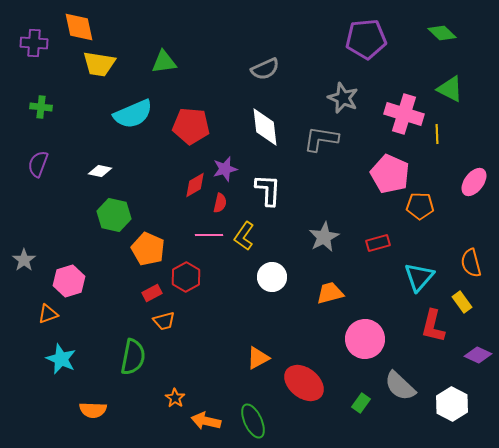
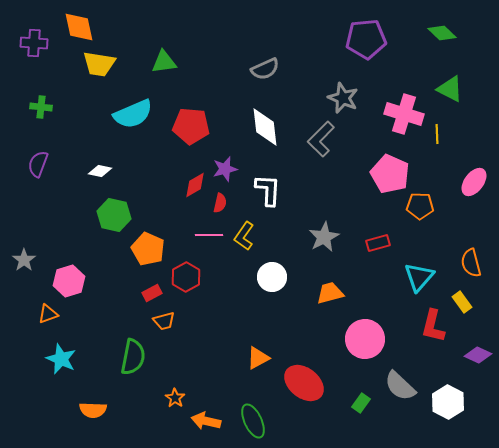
gray L-shape at (321, 139): rotated 54 degrees counterclockwise
white hexagon at (452, 404): moved 4 px left, 2 px up
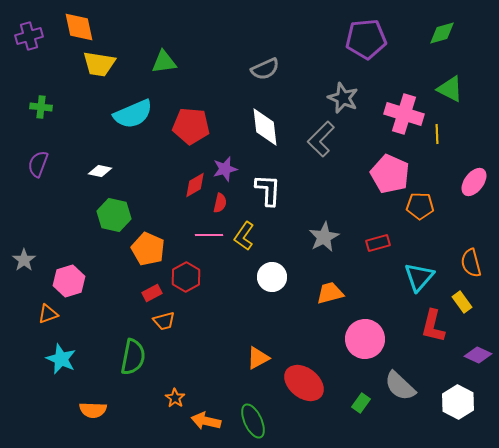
green diamond at (442, 33): rotated 60 degrees counterclockwise
purple cross at (34, 43): moved 5 px left, 7 px up; rotated 20 degrees counterclockwise
white hexagon at (448, 402): moved 10 px right
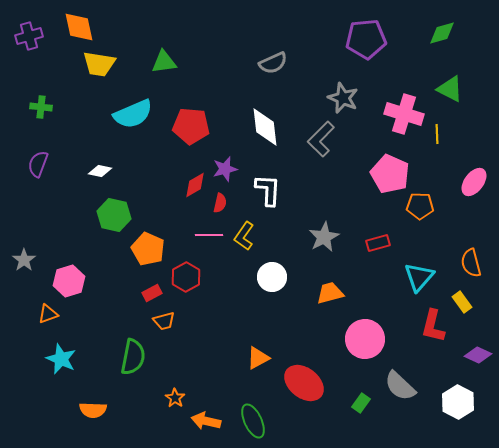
gray semicircle at (265, 69): moved 8 px right, 6 px up
